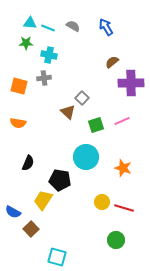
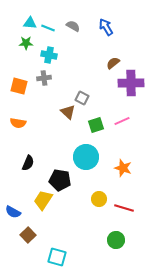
brown semicircle: moved 1 px right, 1 px down
gray square: rotated 16 degrees counterclockwise
yellow circle: moved 3 px left, 3 px up
brown square: moved 3 px left, 6 px down
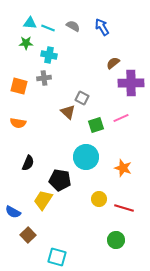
blue arrow: moved 4 px left
pink line: moved 1 px left, 3 px up
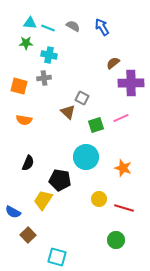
orange semicircle: moved 6 px right, 3 px up
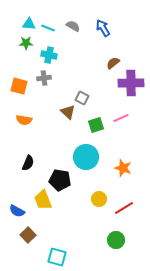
cyan triangle: moved 1 px left, 1 px down
blue arrow: moved 1 px right, 1 px down
yellow trapezoid: rotated 55 degrees counterclockwise
red line: rotated 48 degrees counterclockwise
blue semicircle: moved 4 px right, 1 px up
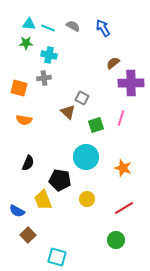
orange square: moved 2 px down
pink line: rotated 49 degrees counterclockwise
yellow circle: moved 12 px left
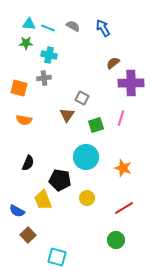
brown triangle: moved 1 px left, 3 px down; rotated 21 degrees clockwise
yellow circle: moved 1 px up
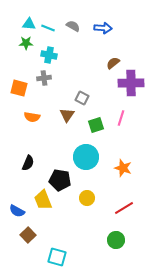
blue arrow: rotated 126 degrees clockwise
orange semicircle: moved 8 px right, 3 px up
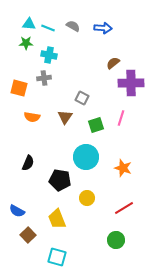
brown triangle: moved 2 px left, 2 px down
yellow trapezoid: moved 14 px right, 19 px down
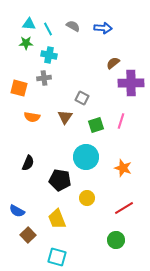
cyan line: moved 1 px down; rotated 40 degrees clockwise
pink line: moved 3 px down
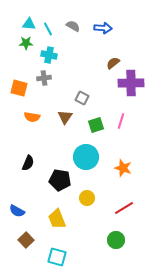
brown square: moved 2 px left, 5 px down
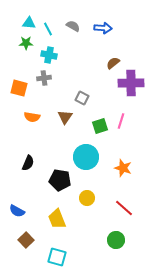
cyan triangle: moved 1 px up
green square: moved 4 px right, 1 px down
red line: rotated 72 degrees clockwise
